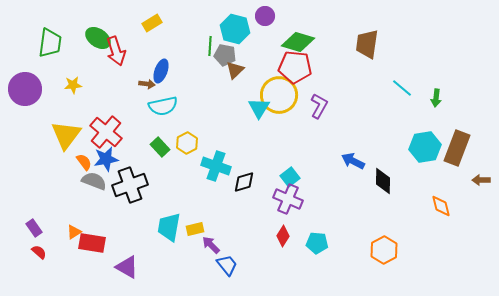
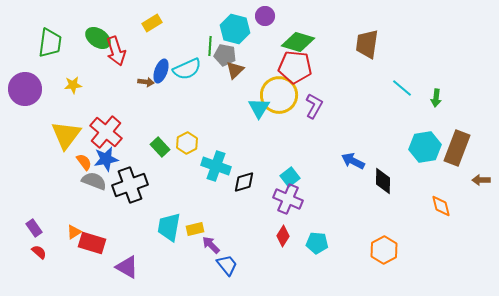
brown arrow at (147, 84): moved 1 px left, 2 px up
cyan semicircle at (163, 106): moved 24 px right, 37 px up; rotated 12 degrees counterclockwise
purple L-shape at (319, 106): moved 5 px left
red rectangle at (92, 243): rotated 8 degrees clockwise
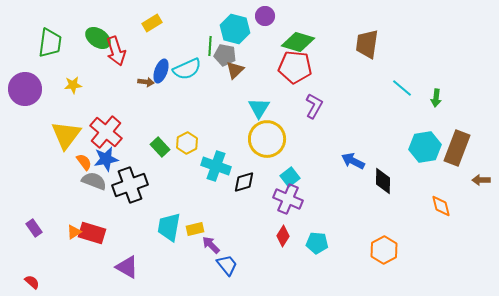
yellow circle at (279, 95): moved 12 px left, 44 px down
red rectangle at (92, 243): moved 10 px up
red semicircle at (39, 252): moved 7 px left, 30 px down
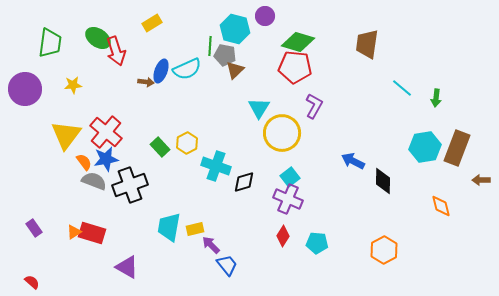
yellow circle at (267, 139): moved 15 px right, 6 px up
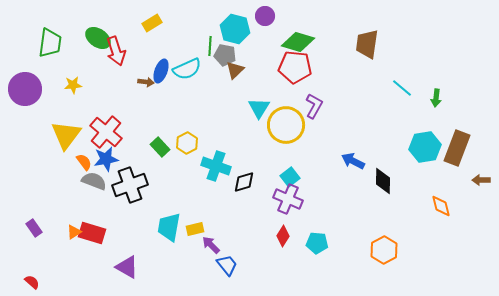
yellow circle at (282, 133): moved 4 px right, 8 px up
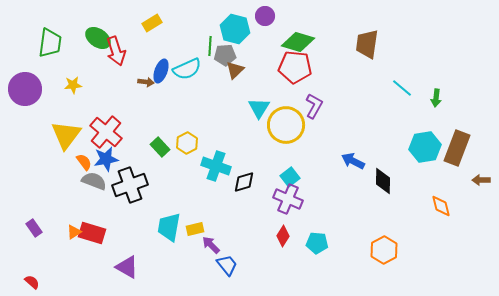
gray pentagon at (225, 55): rotated 15 degrees counterclockwise
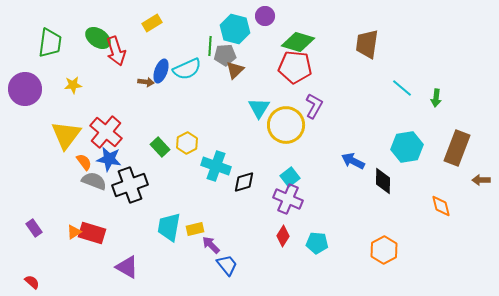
cyan hexagon at (425, 147): moved 18 px left
blue star at (106, 159): moved 3 px right; rotated 20 degrees clockwise
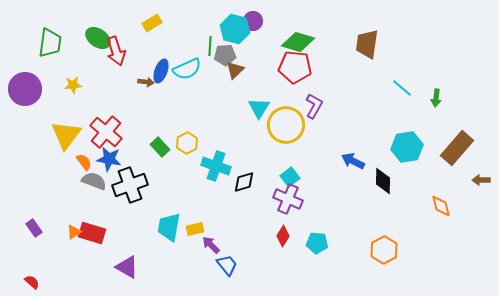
purple circle at (265, 16): moved 12 px left, 5 px down
brown rectangle at (457, 148): rotated 20 degrees clockwise
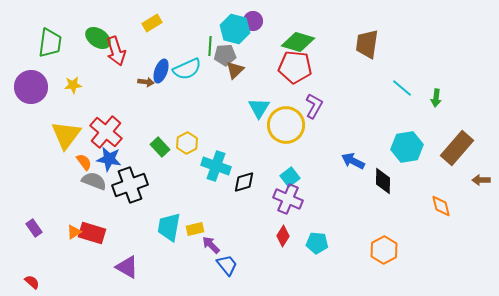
purple circle at (25, 89): moved 6 px right, 2 px up
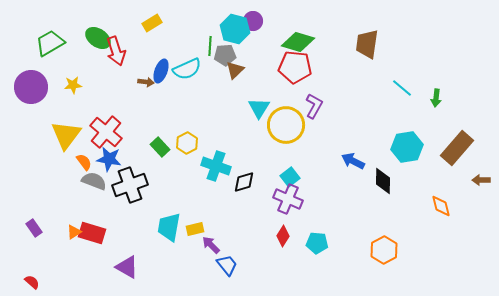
green trapezoid at (50, 43): rotated 128 degrees counterclockwise
